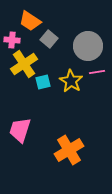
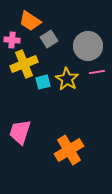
gray square: rotated 18 degrees clockwise
yellow cross: rotated 12 degrees clockwise
yellow star: moved 4 px left, 2 px up
pink trapezoid: moved 2 px down
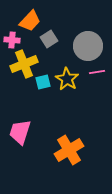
orange trapezoid: rotated 80 degrees counterclockwise
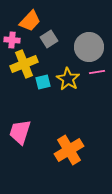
gray circle: moved 1 px right, 1 px down
yellow star: moved 1 px right
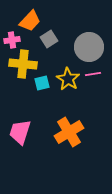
pink cross: rotated 14 degrees counterclockwise
yellow cross: moved 1 px left; rotated 28 degrees clockwise
pink line: moved 4 px left, 2 px down
cyan square: moved 1 px left, 1 px down
orange cross: moved 18 px up
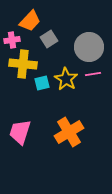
yellow star: moved 2 px left
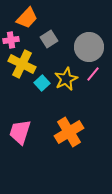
orange trapezoid: moved 3 px left, 3 px up
pink cross: moved 1 px left
yellow cross: moved 1 px left; rotated 20 degrees clockwise
pink line: rotated 42 degrees counterclockwise
yellow star: rotated 15 degrees clockwise
cyan square: rotated 28 degrees counterclockwise
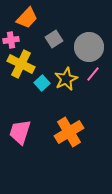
gray square: moved 5 px right
yellow cross: moved 1 px left
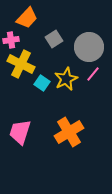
cyan square: rotated 14 degrees counterclockwise
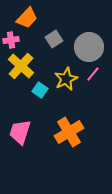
yellow cross: moved 2 px down; rotated 16 degrees clockwise
cyan square: moved 2 px left, 7 px down
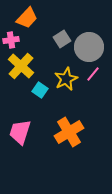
gray square: moved 8 px right
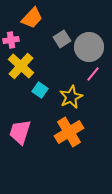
orange trapezoid: moved 5 px right
yellow star: moved 5 px right, 18 px down
